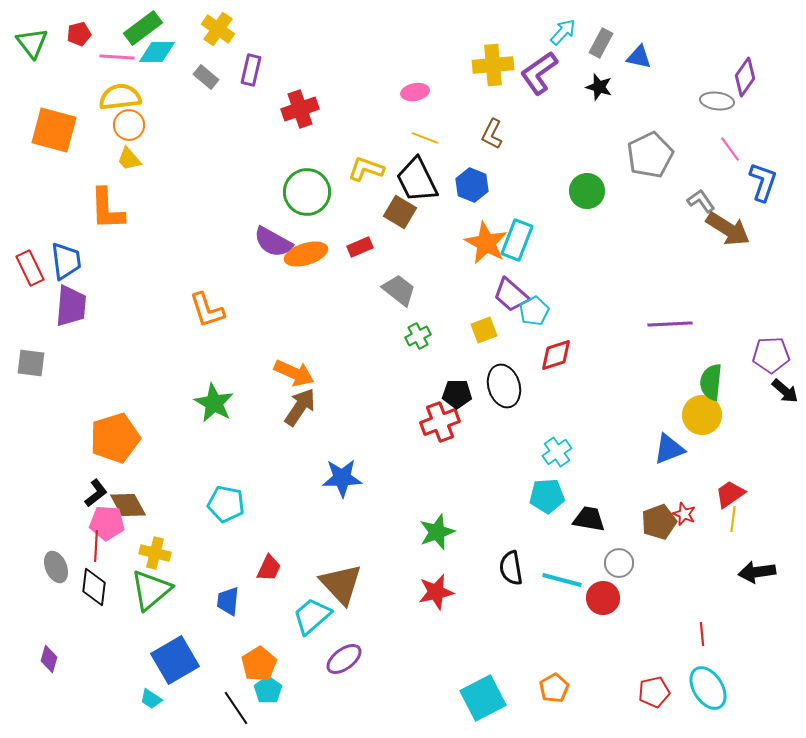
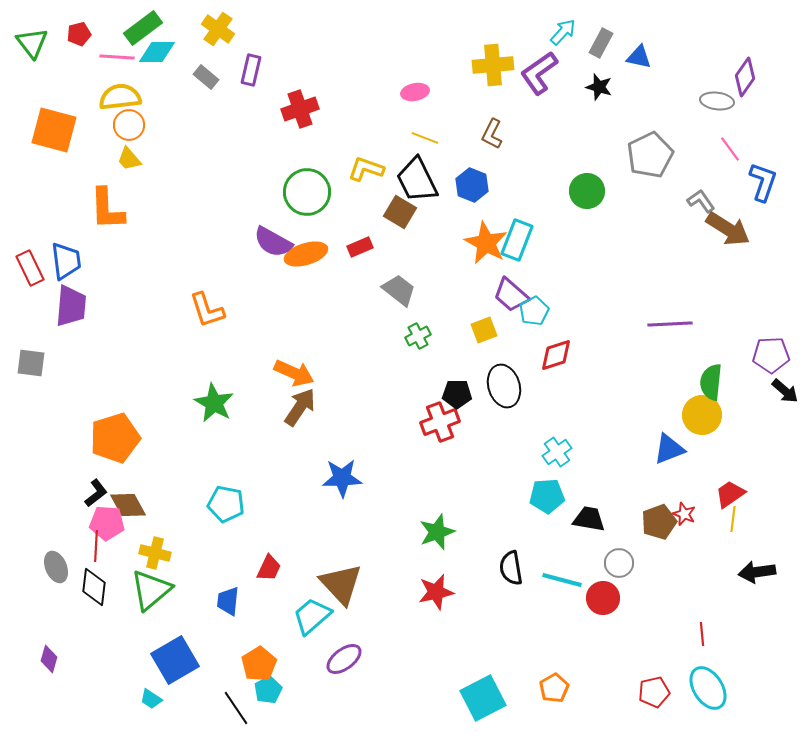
cyan pentagon at (268, 690): rotated 8 degrees clockwise
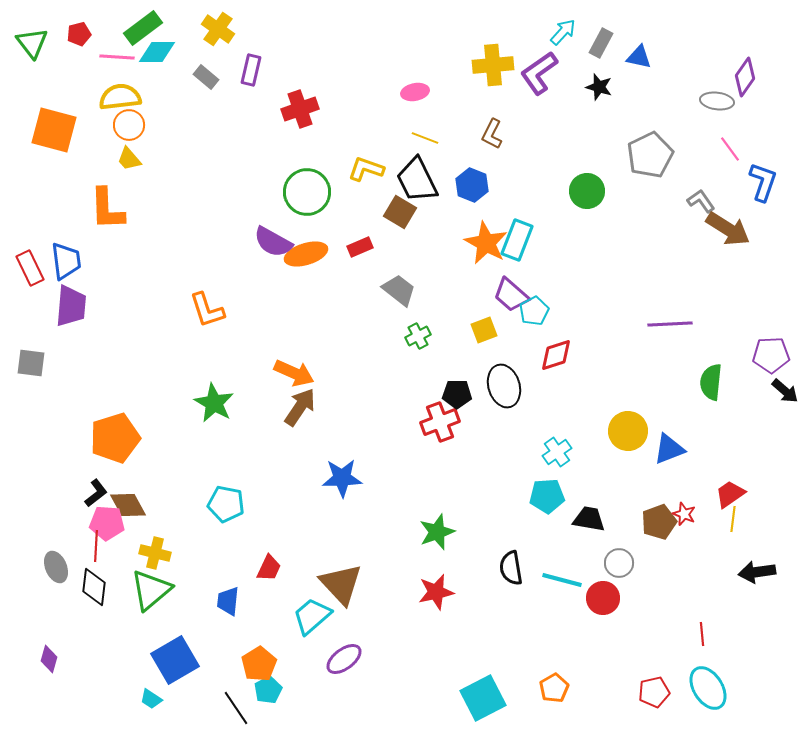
yellow circle at (702, 415): moved 74 px left, 16 px down
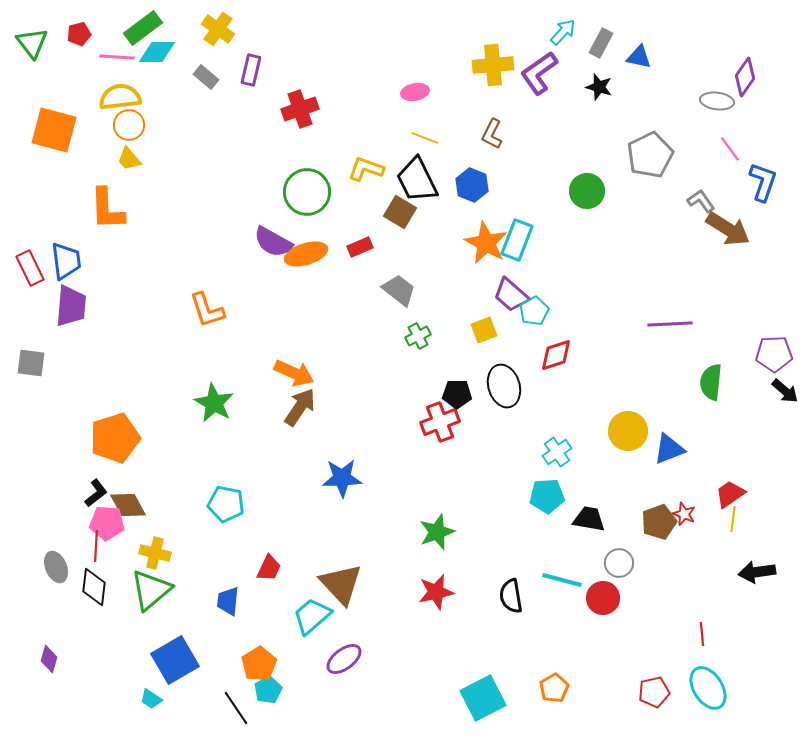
purple pentagon at (771, 355): moved 3 px right, 1 px up
black semicircle at (511, 568): moved 28 px down
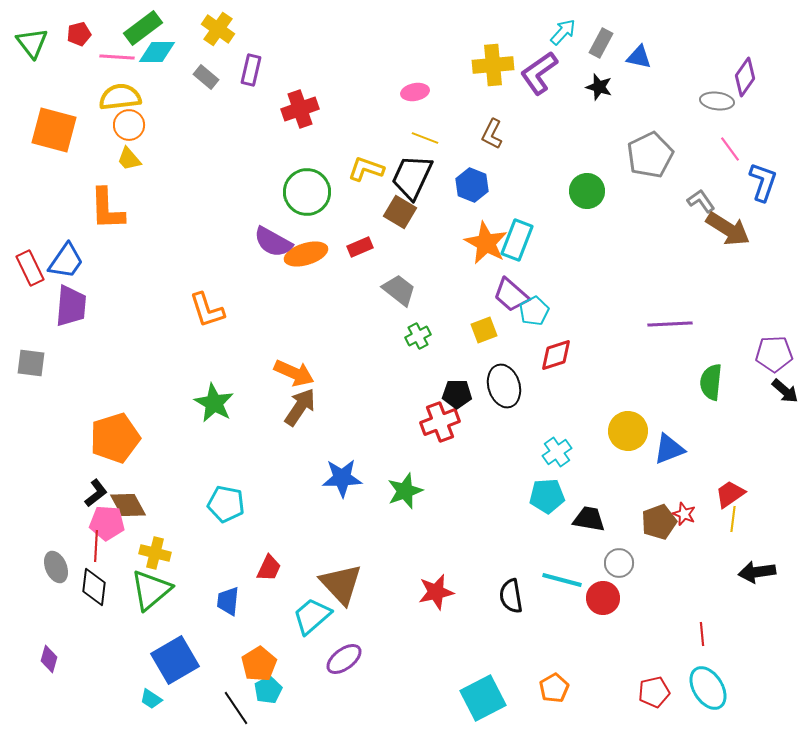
black trapezoid at (417, 180): moved 5 px left, 3 px up; rotated 51 degrees clockwise
blue trapezoid at (66, 261): rotated 42 degrees clockwise
green star at (437, 532): moved 32 px left, 41 px up
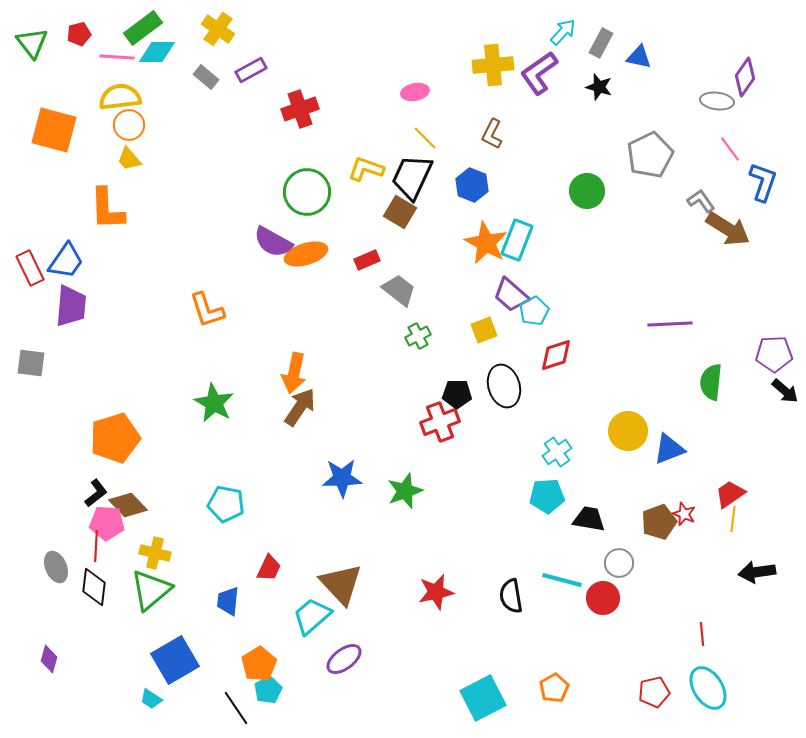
purple rectangle at (251, 70): rotated 48 degrees clockwise
yellow line at (425, 138): rotated 24 degrees clockwise
red rectangle at (360, 247): moved 7 px right, 13 px down
orange arrow at (294, 373): rotated 78 degrees clockwise
brown diamond at (128, 505): rotated 15 degrees counterclockwise
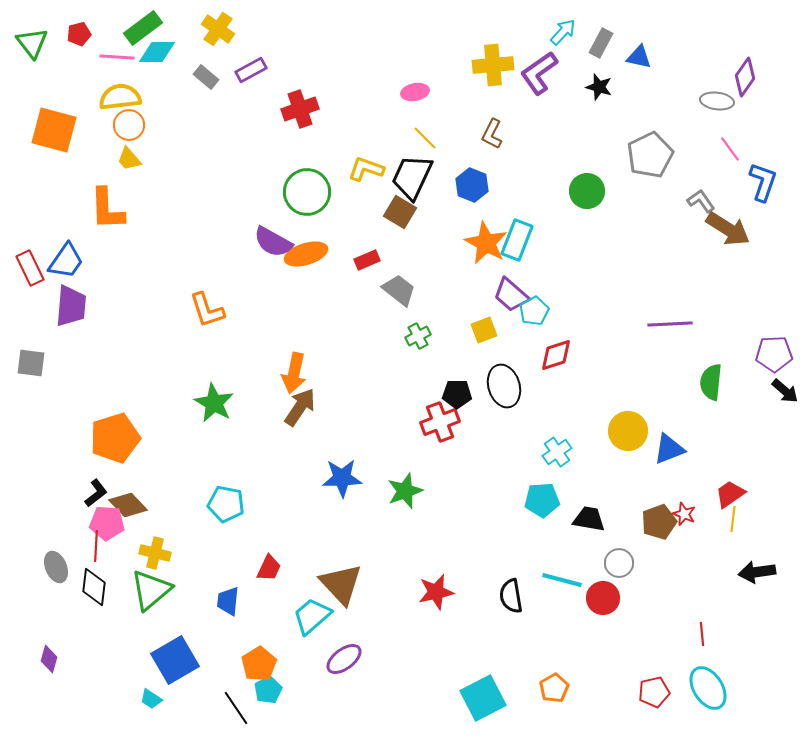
cyan pentagon at (547, 496): moved 5 px left, 4 px down
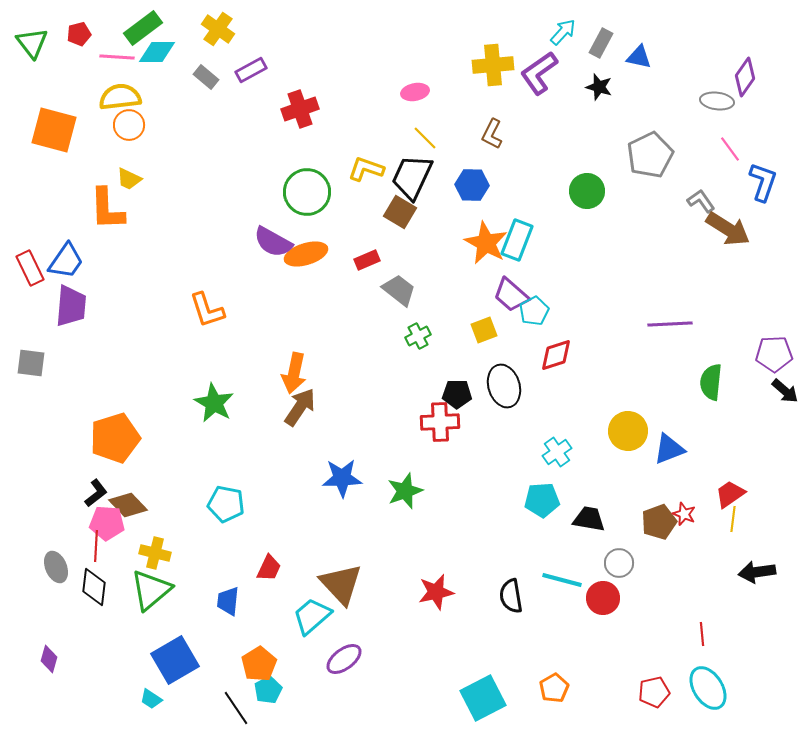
yellow trapezoid at (129, 159): moved 20 px down; rotated 24 degrees counterclockwise
blue hexagon at (472, 185): rotated 20 degrees counterclockwise
red cross at (440, 422): rotated 18 degrees clockwise
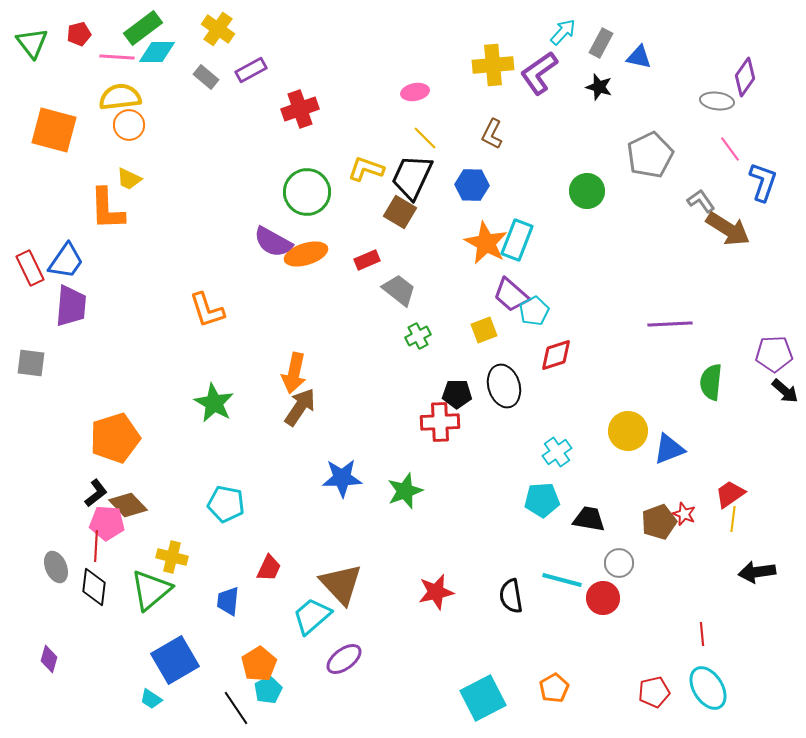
yellow cross at (155, 553): moved 17 px right, 4 px down
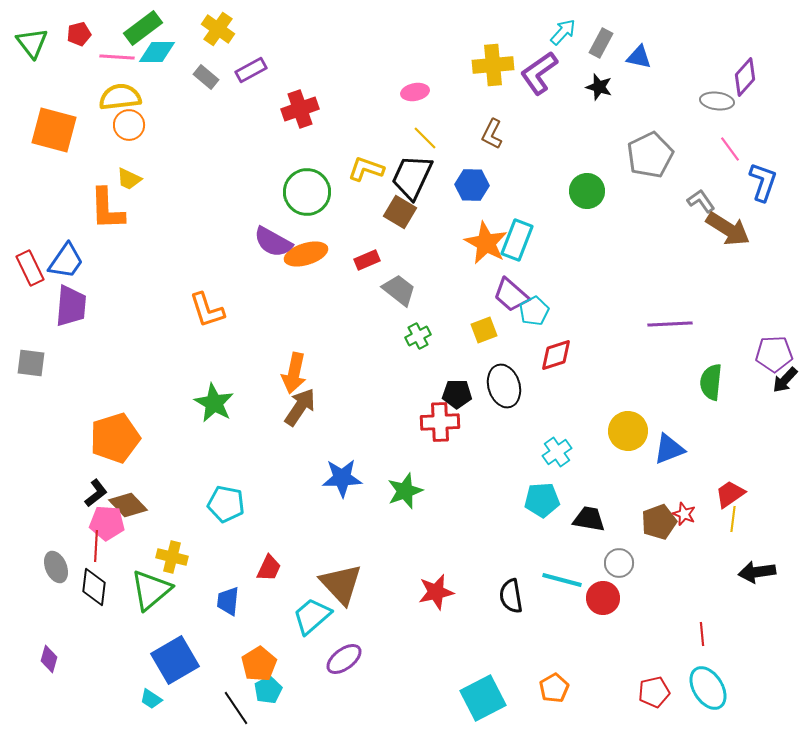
purple diamond at (745, 77): rotated 6 degrees clockwise
black arrow at (785, 391): moved 11 px up; rotated 92 degrees clockwise
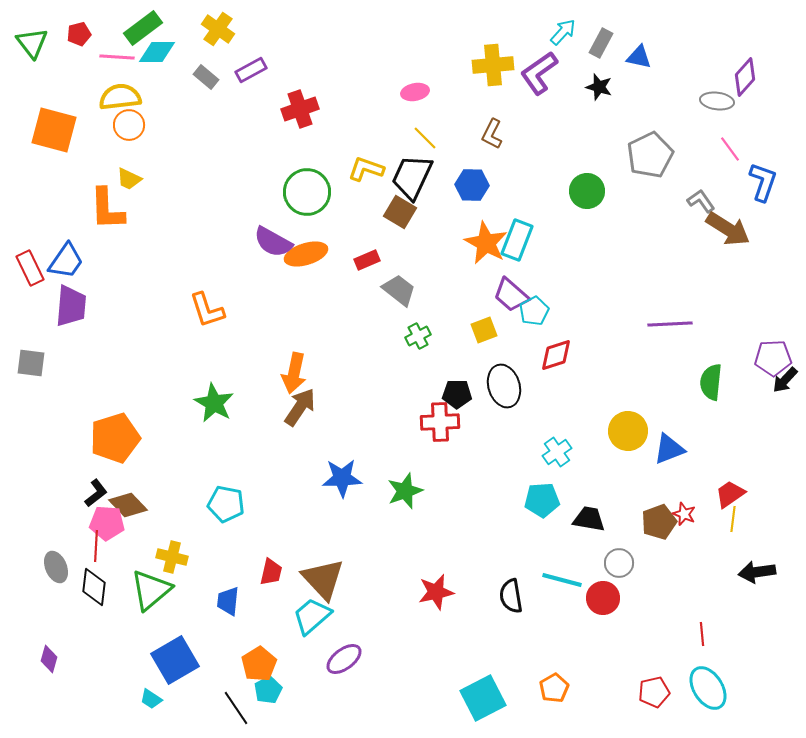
purple pentagon at (774, 354): moved 1 px left, 4 px down
red trapezoid at (269, 568): moved 2 px right, 4 px down; rotated 12 degrees counterclockwise
brown triangle at (341, 584): moved 18 px left, 5 px up
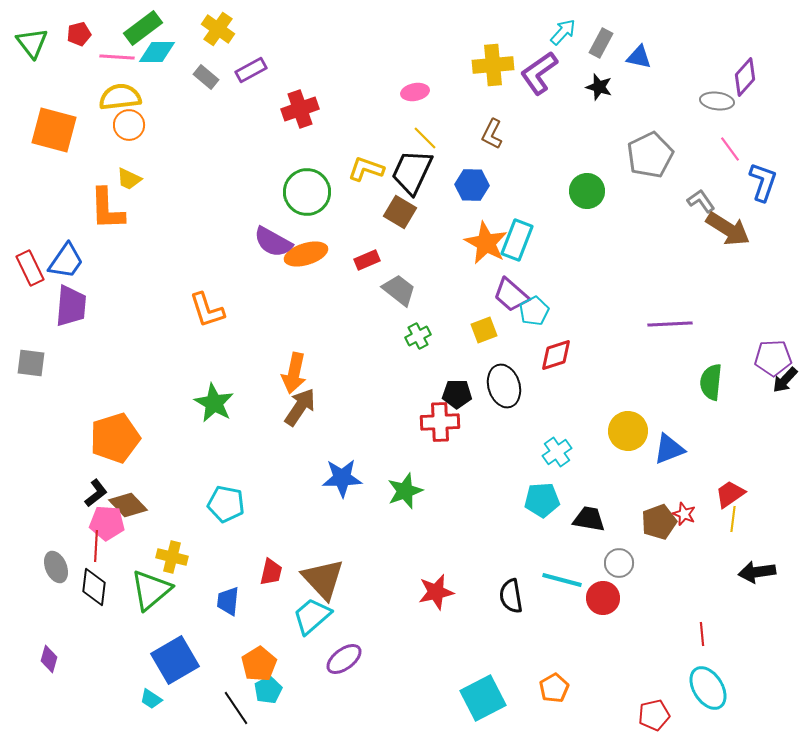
black trapezoid at (412, 177): moved 5 px up
red pentagon at (654, 692): moved 23 px down
